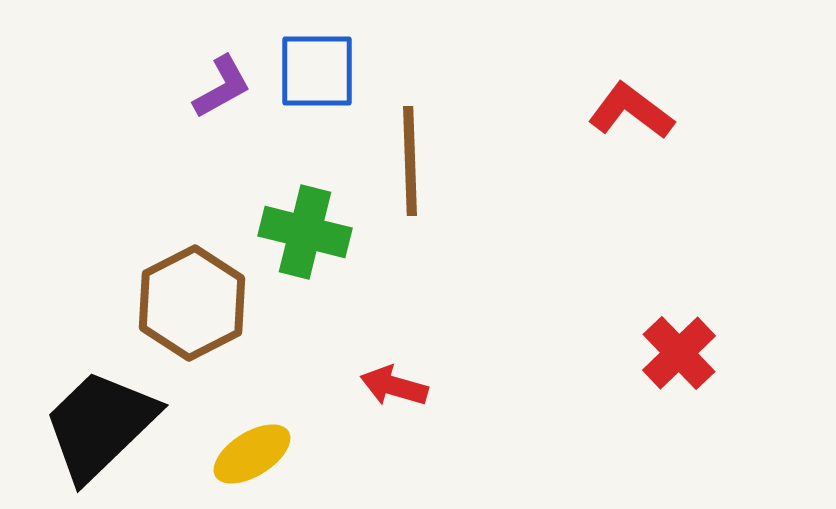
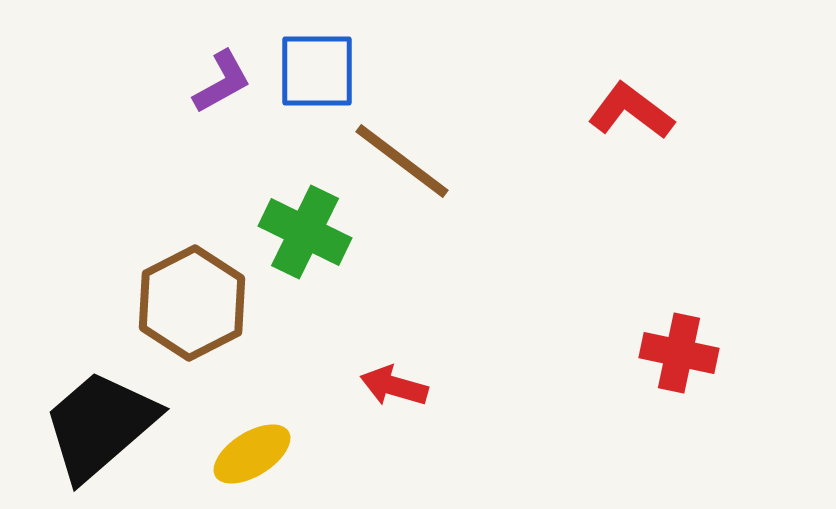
purple L-shape: moved 5 px up
brown line: moved 8 px left; rotated 51 degrees counterclockwise
green cross: rotated 12 degrees clockwise
red cross: rotated 34 degrees counterclockwise
black trapezoid: rotated 3 degrees clockwise
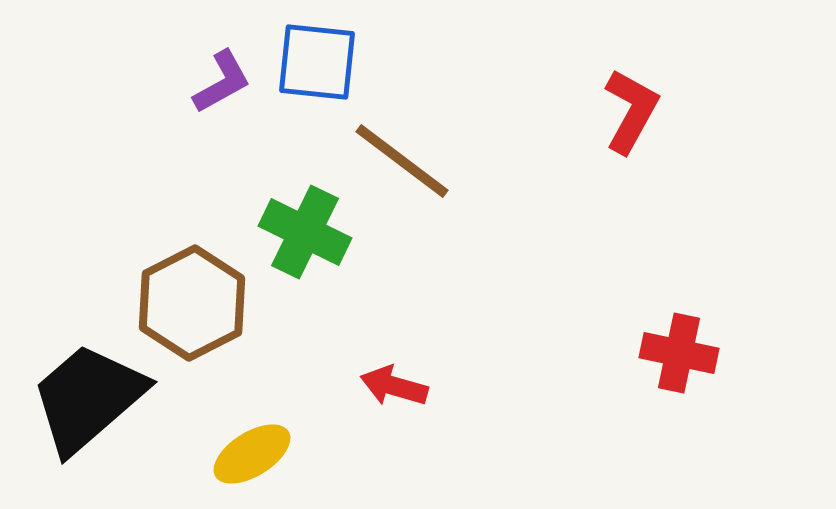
blue square: moved 9 px up; rotated 6 degrees clockwise
red L-shape: rotated 82 degrees clockwise
black trapezoid: moved 12 px left, 27 px up
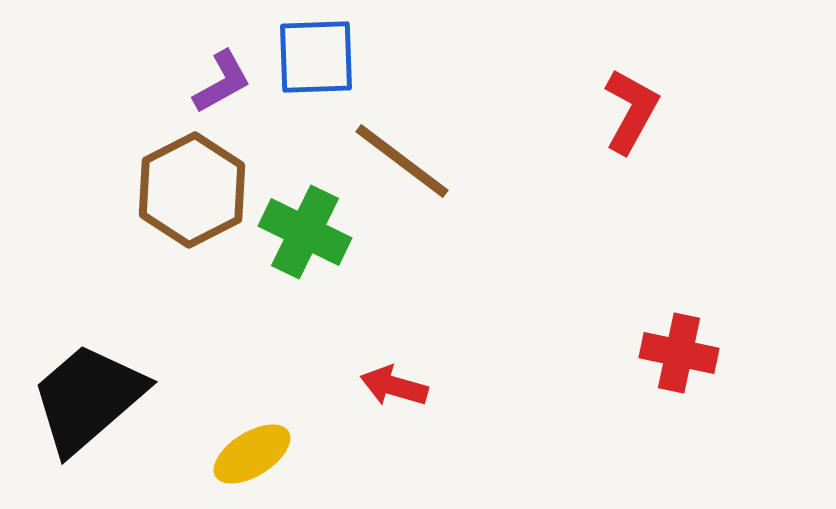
blue square: moved 1 px left, 5 px up; rotated 8 degrees counterclockwise
brown hexagon: moved 113 px up
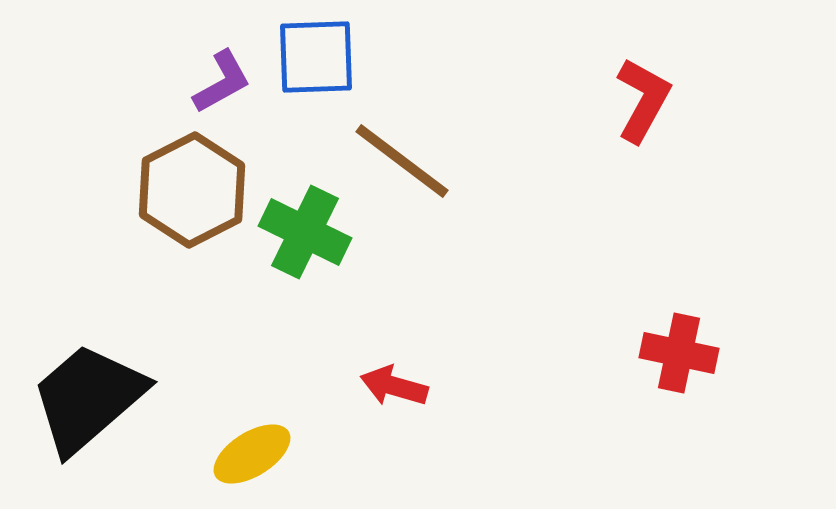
red L-shape: moved 12 px right, 11 px up
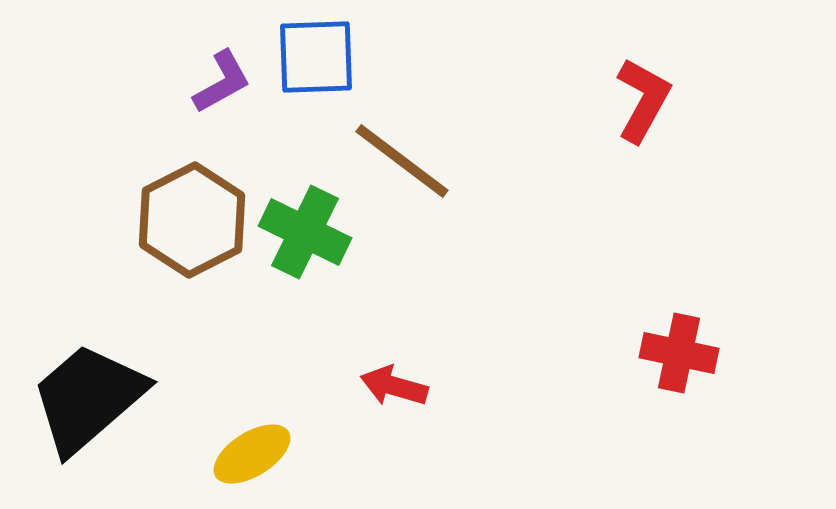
brown hexagon: moved 30 px down
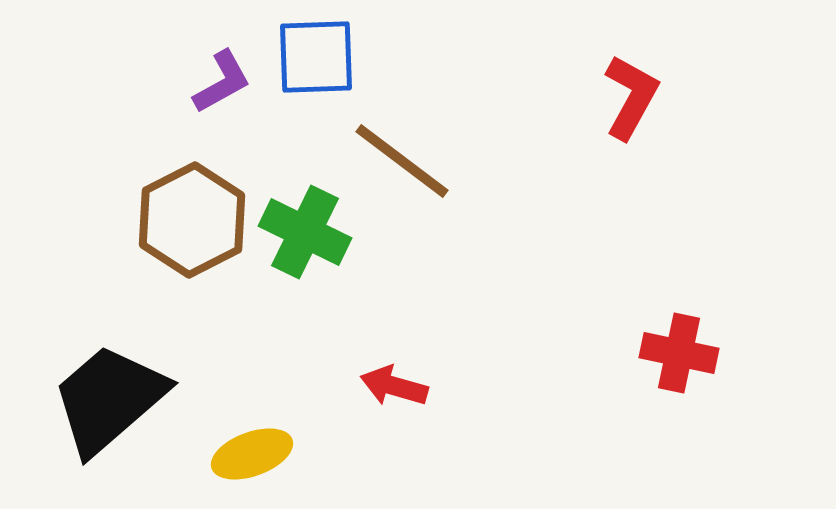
red L-shape: moved 12 px left, 3 px up
black trapezoid: moved 21 px right, 1 px down
yellow ellipse: rotated 12 degrees clockwise
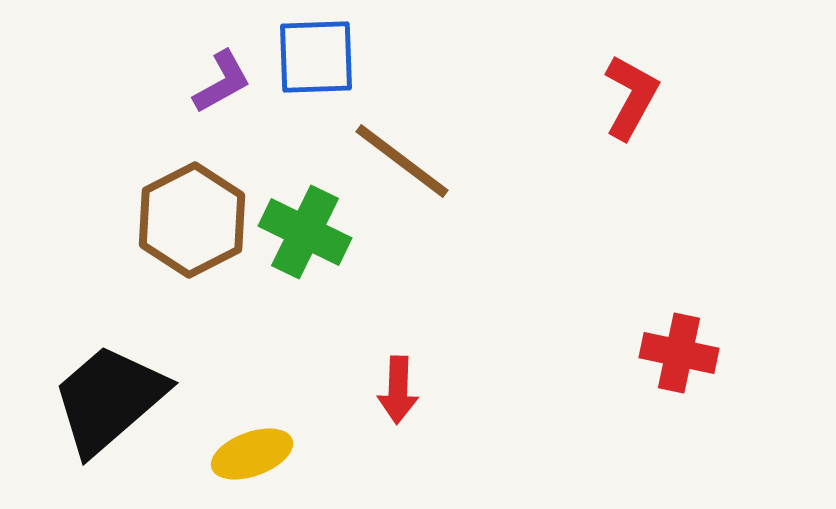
red arrow: moved 4 px right, 4 px down; rotated 104 degrees counterclockwise
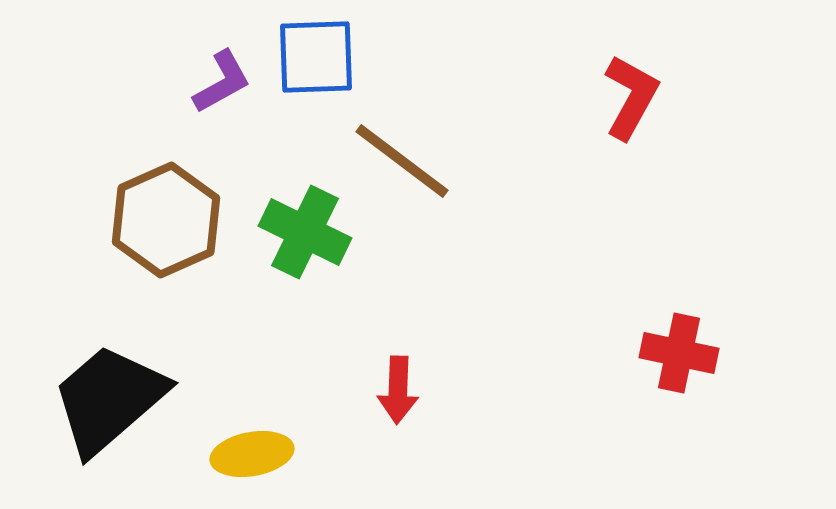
brown hexagon: moved 26 px left; rotated 3 degrees clockwise
yellow ellipse: rotated 10 degrees clockwise
